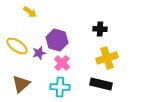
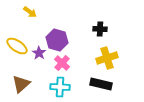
purple star: rotated 24 degrees counterclockwise
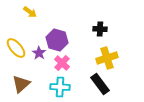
yellow ellipse: moved 1 px left, 2 px down; rotated 15 degrees clockwise
black rectangle: moved 1 px left; rotated 40 degrees clockwise
